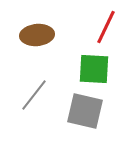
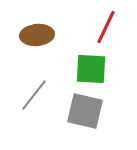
green square: moved 3 px left
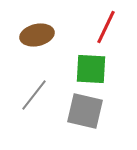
brown ellipse: rotated 8 degrees counterclockwise
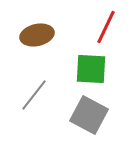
gray square: moved 4 px right, 4 px down; rotated 15 degrees clockwise
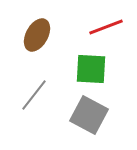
red line: rotated 44 degrees clockwise
brown ellipse: rotated 48 degrees counterclockwise
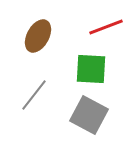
brown ellipse: moved 1 px right, 1 px down
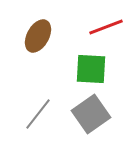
gray line: moved 4 px right, 19 px down
gray square: moved 2 px right, 1 px up; rotated 27 degrees clockwise
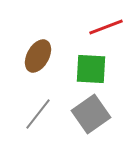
brown ellipse: moved 20 px down
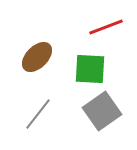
brown ellipse: moved 1 px left, 1 px down; rotated 16 degrees clockwise
green square: moved 1 px left
gray square: moved 11 px right, 3 px up
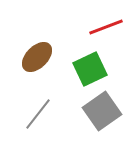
green square: rotated 28 degrees counterclockwise
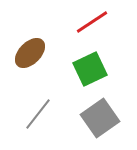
red line: moved 14 px left, 5 px up; rotated 12 degrees counterclockwise
brown ellipse: moved 7 px left, 4 px up
gray square: moved 2 px left, 7 px down
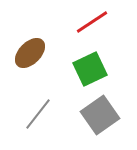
gray square: moved 3 px up
